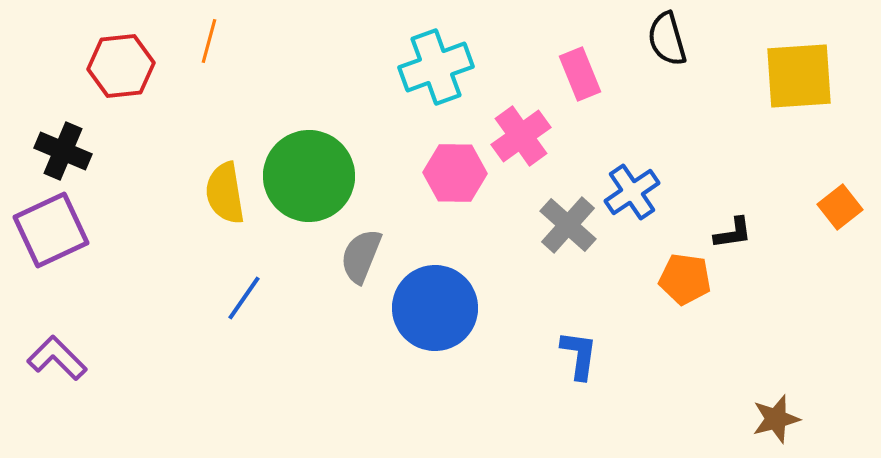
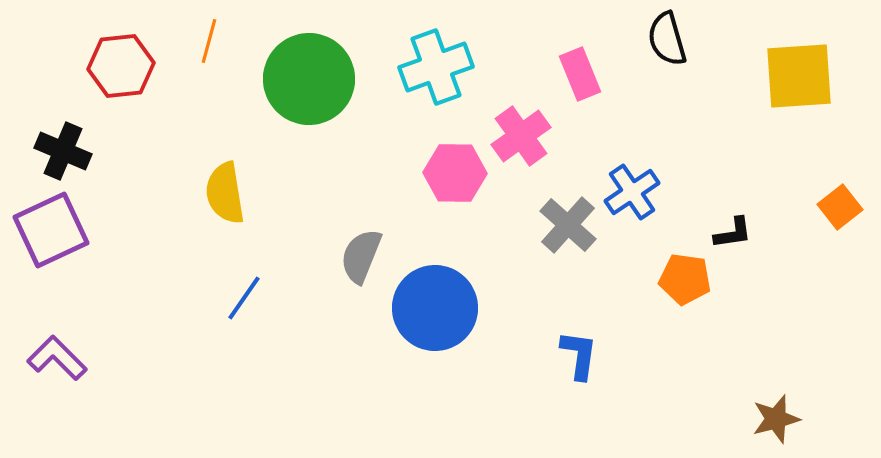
green circle: moved 97 px up
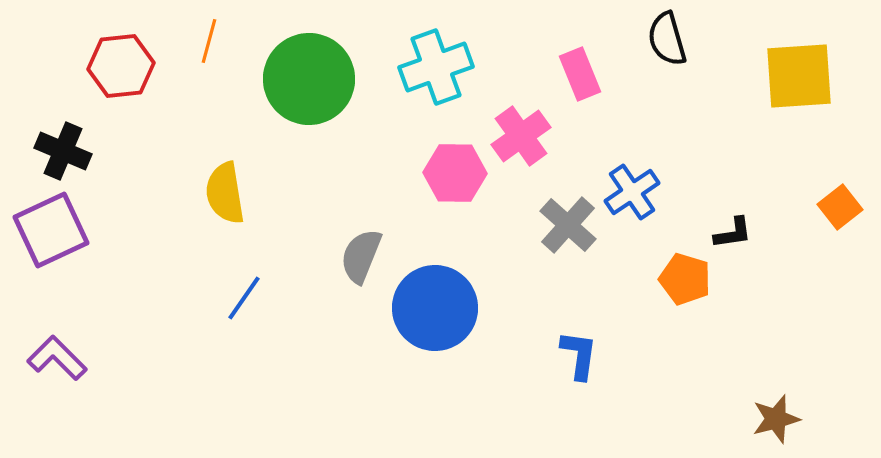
orange pentagon: rotated 9 degrees clockwise
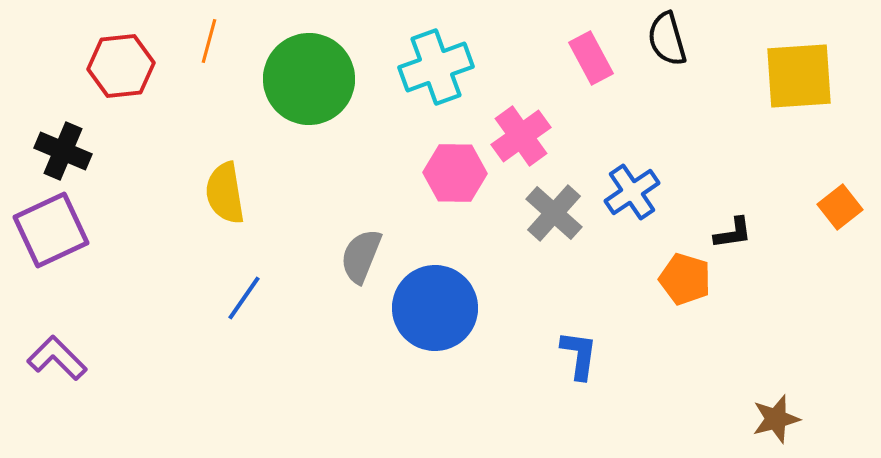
pink rectangle: moved 11 px right, 16 px up; rotated 6 degrees counterclockwise
gray cross: moved 14 px left, 12 px up
